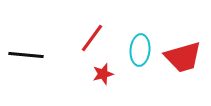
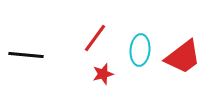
red line: moved 3 px right
red trapezoid: rotated 21 degrees counterclockwise
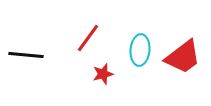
red line: moved 7 px left
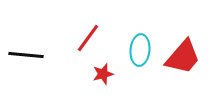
red trapezoid: rotated 12 degrees counterclockwise
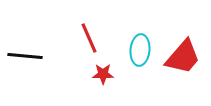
red line: moved 1 px right; rotated 60 degrees counterclockwise
black line: moved 1 px left, 1 px down
red star: rotated 15 degrees clockwise
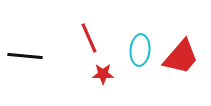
red trapezoid: moved 2 px left
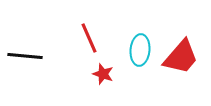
red star: rotated 20 degrees clockwise
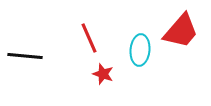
red trapezoid: moved 26 px up
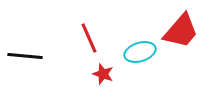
cyan ellipse: moved 2 px down; rotated 68 degrees clockwise
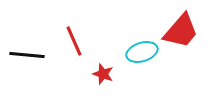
red line: moved 15 px left, 3 px down
cyan ellipse: moved 2 px right
black line: moved 2 px right, 1 px up
